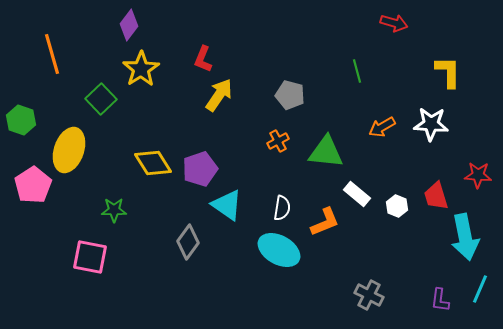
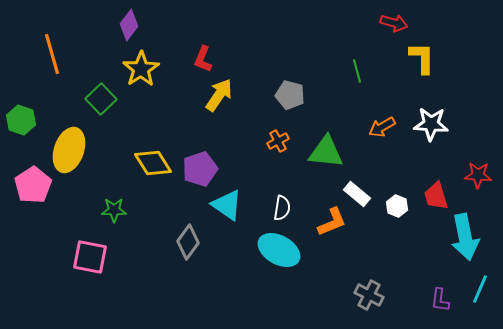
yellow L-shape: moved 26 px left, 14 px up
orange L-shape: moved 7 px right
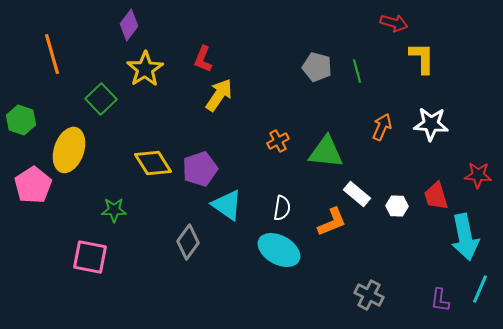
yellow star: moved 4 px right
gray pentagon: moved 27 px right, 28 px up
orange arrow: rotated 144 degrees clockwise
white hexagon: rotated 20 degrees counterclockwise
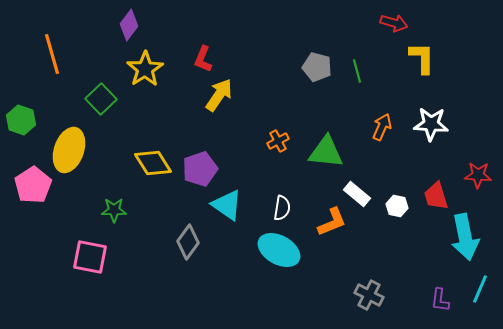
white hexagon: rotated 10 degrees clockwise
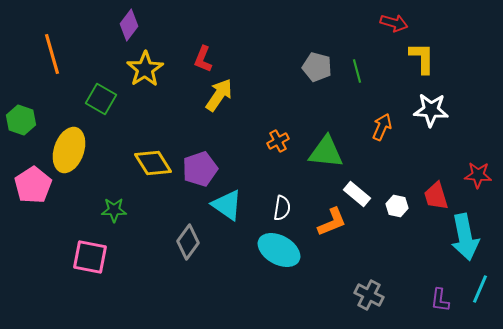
green square: rotated 16 degrees counterclockwise
white star: moved 14 px up
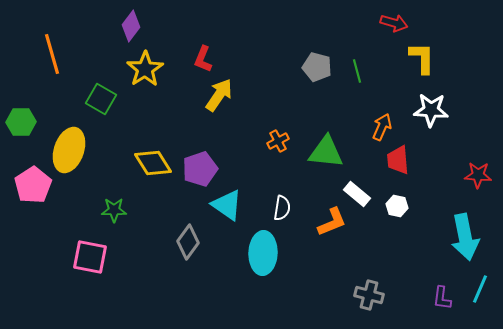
purple diamond: moved 2 px right, 1 px down
green hexagon: moved 2 px down; rotated 20 degrees counterclockwise
red trapezoid: moved 38 px left, 36 px up; rotated 12 degrees clockwise
cyan ellipse: moved 16 px left, 3 px down; rotated 63 degrees clockwise
gray cross: rotated 12 degrees counterclockwise
purple L-shape: moved 2 px right, 2 px up
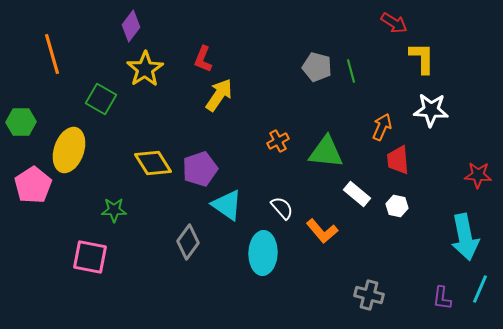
red arrow: rotated 16 degrees clockwise
green line: moved 6 px left
white semicircle: rotated 50 degrees counterclockwise
orange L-shape: moved 10 px left, 9 px down; rotated 72 degrees clockwise
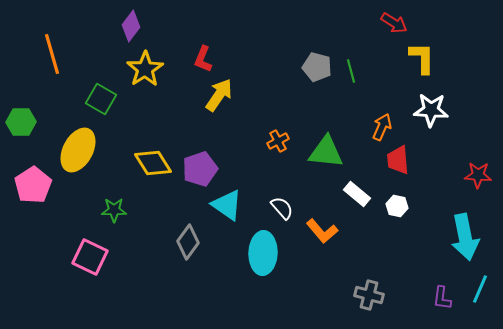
yellow ellipse: moved 9 px right; rotated 9 degrees clockwise
pink square: rotated 15 degrees clockwise
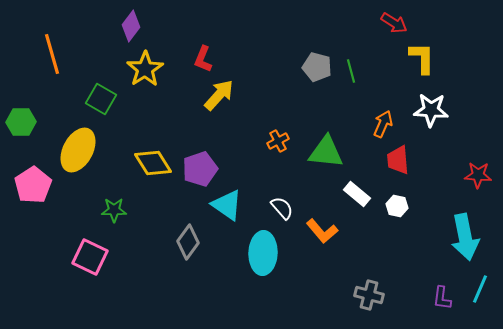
yellow arrow: rotated 8 degrees clockwise
orange arrow: moved 1 px right, 3 px up
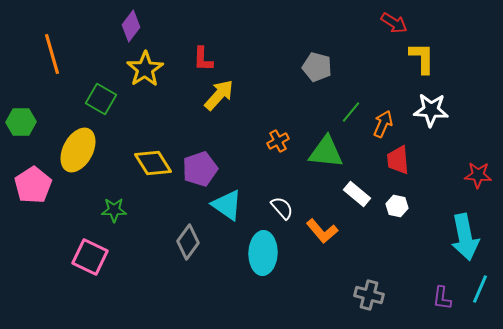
red L-shape: rotated 20 degrees counterclockwise
green line: moved 41 px down; rotated 55 degrees clockwise
